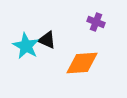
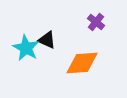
purple cross: rotated 18 degrees clockwise
cyan star: moved 2 px down
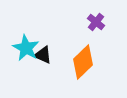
black triangle: moved 4 px left, 15 px down
orange diamond: moved 1 px right, 1 px up; rotated 40 degrees counterclockwise
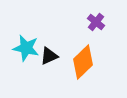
cyan star: rotated 16 degrees counterclockwise
black triangle: moved 6 px right, 1 px down; rotated 48 degrees counterclockwise
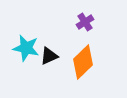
purple cross: moved 11 px left; rotated 18 degrees clockwise
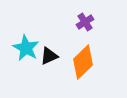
cyan star: rotated 16 degrees clockwise
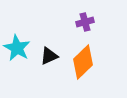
purple cross: rotated 18 degrees clockwise
cyan star: moved 9 px left
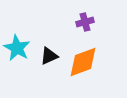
orange diamond: rotated 24 degrees clockwise
